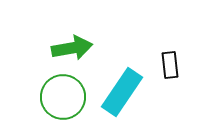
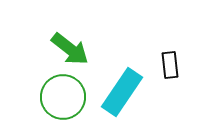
green arrow: moved 2 px left, 1 px down; rotated 48 degrees clockwise
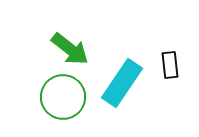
cyan rectangle: moved 9 px up
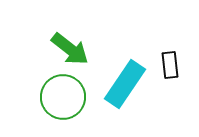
cyan rectangle: moved 3 px right, 1 px down
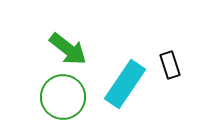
green arrow: moved 2 px left
black rectangle: rotated 12 degrees counterclockwise
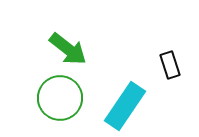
cyan rectangle: moved 22 px down
green circle: moved 3 px left, 1 px down
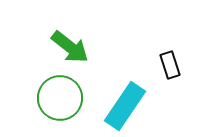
green arrow: moved 2 px right, 2 px up
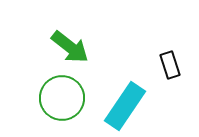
green circle: moved 2 px right
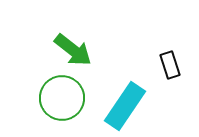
green arrow: moved 3 px right, 3 px down
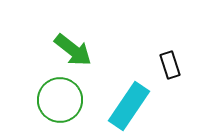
green circle: moved 2 px left, 2 px down
cyan rectangle: moved 4 px right
